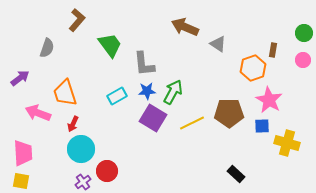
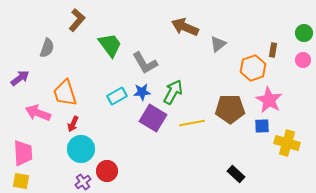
gray triangle: rotated 48 degrees clockwise
gray L-shape: moved 1 px right, 1 px up; rotated 24 degrees counterclockwise
blue star: moved 5 px left, 1 px down
brown pentagon: moved 1 px right, 4 px up
yellow line: rotated 15 degrees clockwise
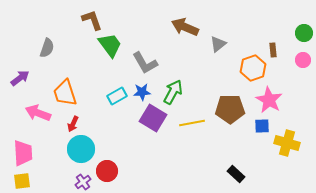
brown L-shape: moved 15 px right; rotated 60 degrees counterclockwise
brown rectangle: rotated 16 degrees counterclockwise
yellow square: moved 1 px right; rotated 18 degrees counterclockwise
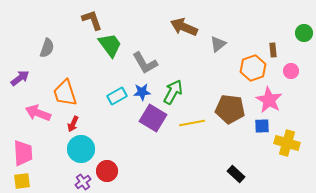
brown arrow: moved 1 px left
pink circle: moved 12 px left, 11 px down
brown pentagon: rotated 8 degrees clockwise
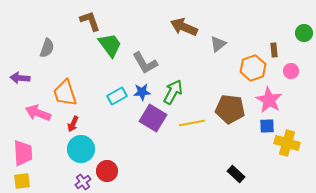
brown L-shape: moved 2 px left, 1 px down
brown rectangle: moved 1 px right
purple arrow: rotated 138 degrees counterclockwise
blue square: moved 5 px right
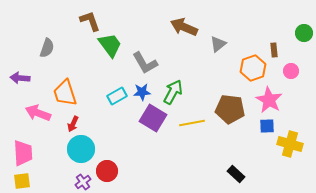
yellow cross: moved 3 px right, 1 px down
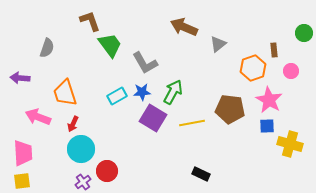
pink arrow: moved 4 px down
black rectangle: moved 35 px left; rotated 18 degrees counterclockwise
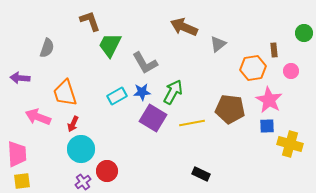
green trapezoid: rotated 116 degrees counterclockwise
orange hexagon: rotated 10 degrees clockwise
pink trapezoid: moved 6 px left, 1 px down
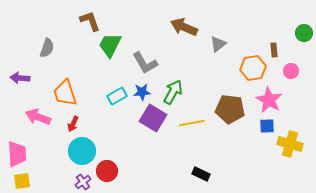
cyan circle: moved 1 px right, 2 px down
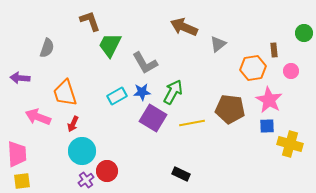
black rectangle: moved 20 px left
purple cross: moved 3 px right, 2 px up
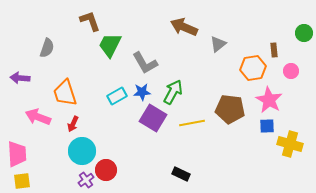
red circle: moved 1 px left, 1 px up
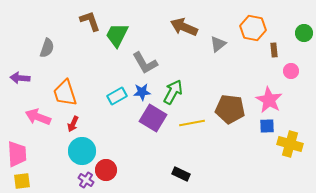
green trapezoid: moved 7 px right, 10 px up
orange hexagon: moved 40 px up; rotated 20 degrees clockwise
purple cross: rotated 21 degrees counterclockwise
